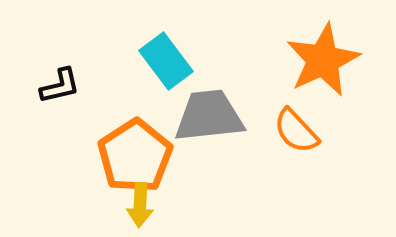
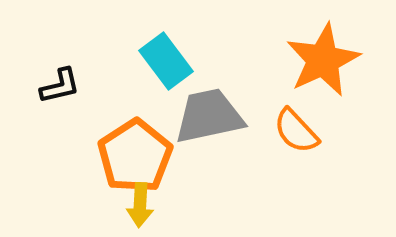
gray trapezoid: rotated 6 degrees counterclockwise
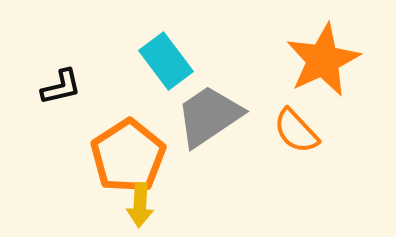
black L-shape: moved 1 px right, 1 px down
gray trapezoid: rotated 22 degrees counterclockwise
orange pentagon: moved 7 px left
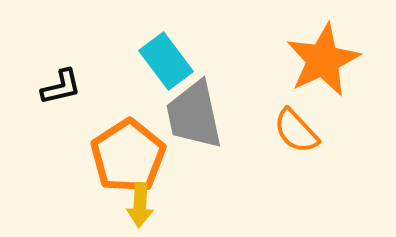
gray trapezoid: moved 15 px left, 1 px up; rotated 68 degrees counterclockwise
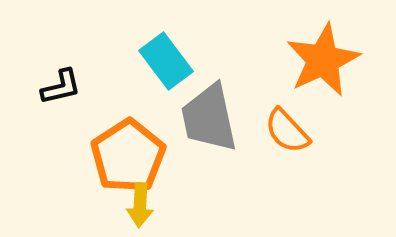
gray trapezoid: moved 15 px right, 3 px down
orange semicircle: moved 9 px left
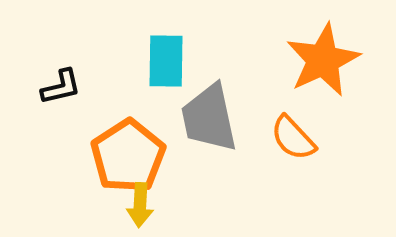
cyan rectangle: rotated 38 degrees clockwise
orange semicircle: moved 6 px right, 7 px down
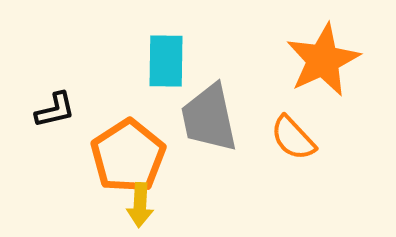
black L-shape: moved 6 px left, 23 px down
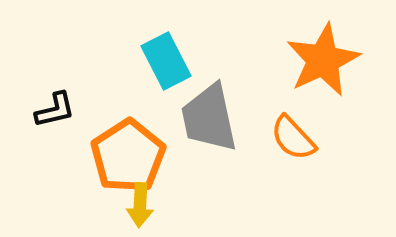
cyan rectangle: rotated 28 degrees counterclockwise
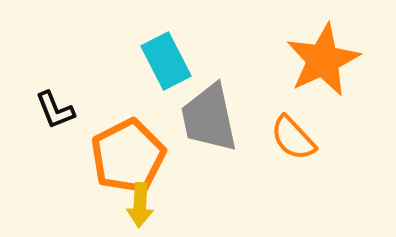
black L-shape: rotated 81 degrees clockwise
orange pentagon: rotated 6 degrees clockwise
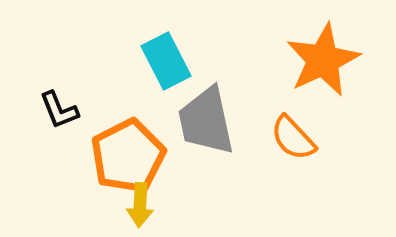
black L-shape: moved 4 px right
gray trapezoid: moved 3 px left, 3 px down
